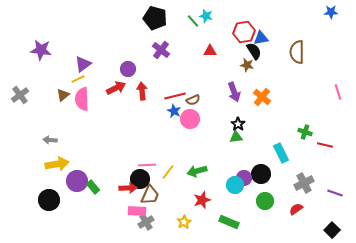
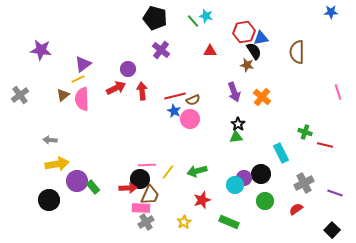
pink rectangle at (137, 211): moved 4 px right, 3 px up
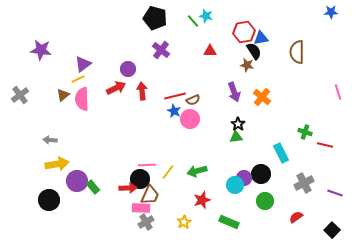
red semicircle at (296, 209): moved 8 px down
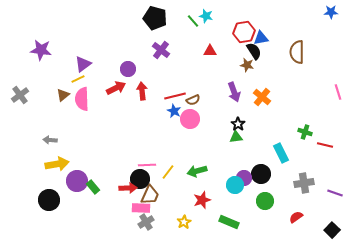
gray cross at (304, 183): rotated 18 degrees clockwise
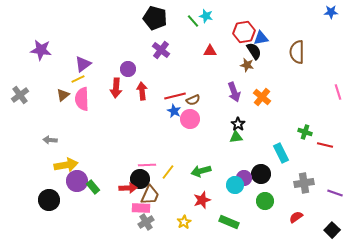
red arrow at (116, 88): rotated 120 degrees clockwise
yellow arrow at (57, 164): moved 9 px right, 1 px down
green arrow at (197, 171): moved 4 px right
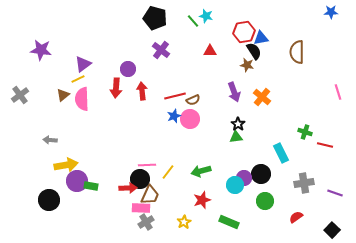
blue star at (174, 111): moved 5 px down; rotated 24 degrees clockwise
green rectangle at (93, 187): moved 2 px left, 1 px up; rotated 40 degrees counterclockwise
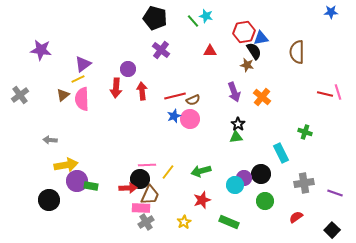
red line at (325, 145): moved 51 px up
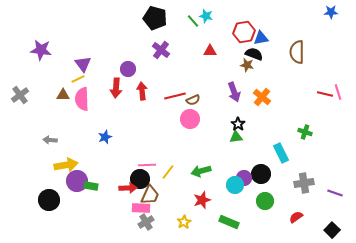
black semicircle at (254, 51): moved 3 px down; rotated 36 degrees counterclockwise
purple triangle at (83, 64): rotated 30 degrees counterclockwise
brown triangle at (63, 95): rotated 40 degrees clockwise
blue star at (174, 116): moved 69 px left, 21 px down
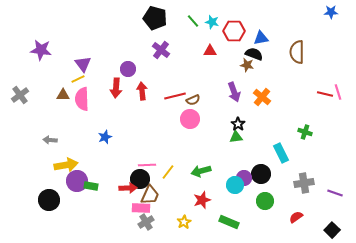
cyan star at (206, 16): moved 6 px right, 6 px down
red hexagon at (244, 32): moved 10 px left, 1 px up; rotated 10 degrees clockwise
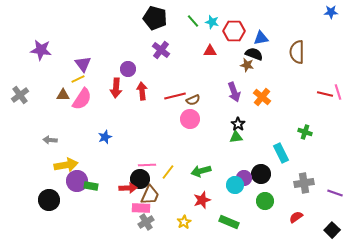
pink semicircle at (82, 99): rotated 145 degrees counterclockwise
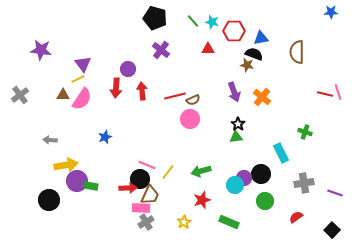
red triangle at (210, 51): moved 2 px left, 2 px up
pink line at (147, 165): rotated 24 degrees clockwise
